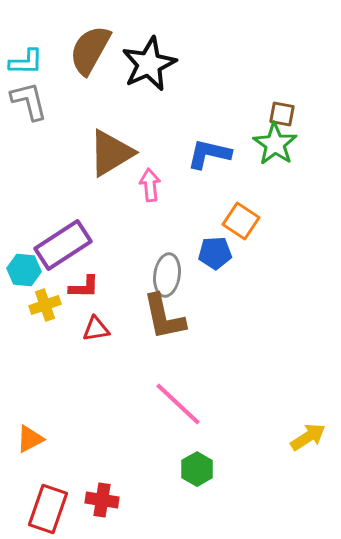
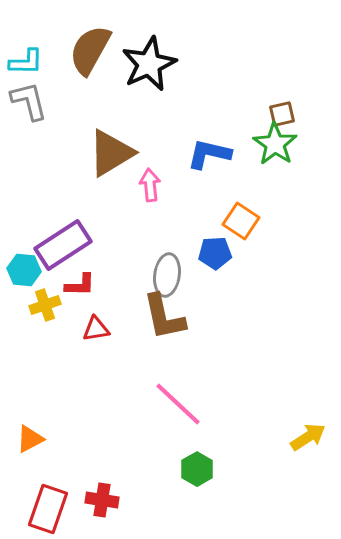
brown square: rotated 24 degrees counterclockwise
red L-shape: moved 4 px left, 2 px up
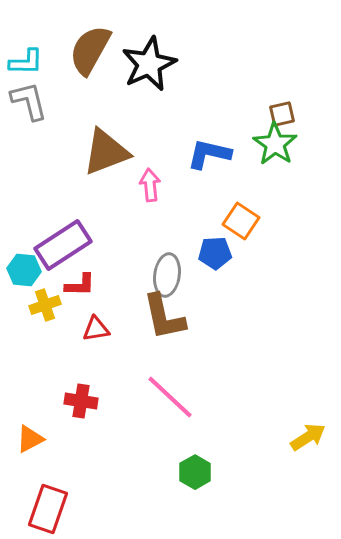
brown triangle: moved 5 px left, 1 px up; rotated 10 degrees clockwise
pink line: moved 8 px left, 7 px up
green hexagon: moved 2 px left, 3 px down
red cross: moved 21 px left, 99 px up
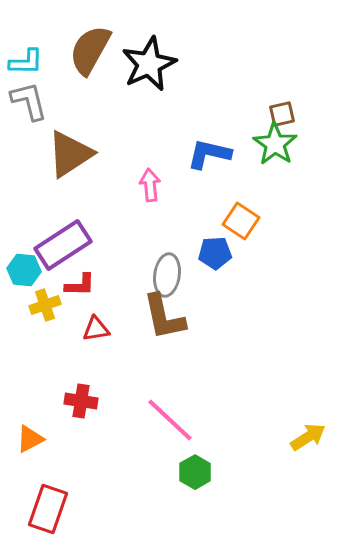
brown triangle: moved 36 px left, 2 px down; rotated 12 degrees counterclockwise
pink line: moved 23 px down
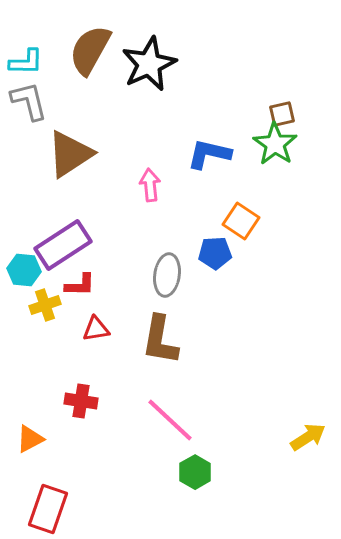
brown L-shape: moved 4 px left, 23 px down; rotated 22 degrees clockwise
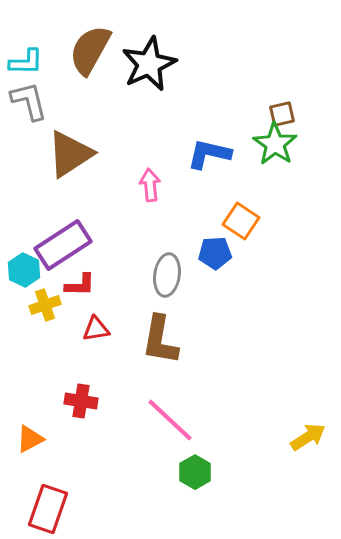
cyan hexagon: rotated 20 degrees clockwise
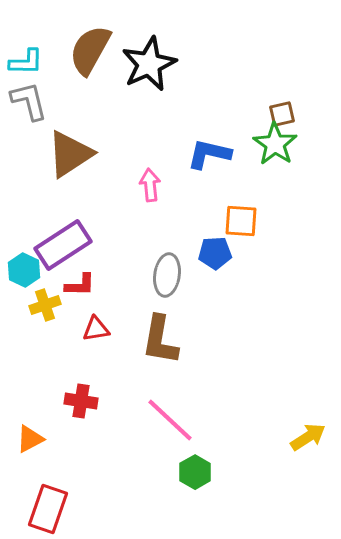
orange square: rotated 30 degrees counterclockwise
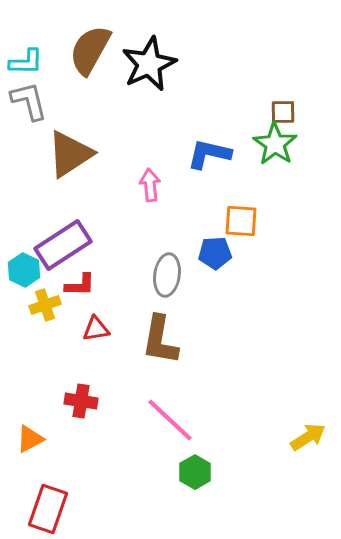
brown square: moved 1 px right, 2 px up; rotated 12 degrees clockwise
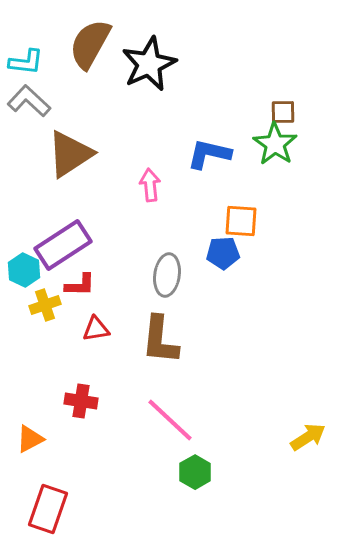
brown semicircle: moved 6 px up
cyan L-shape: rotated 6 degrees clockwise
gray L-shape: rotated 33 degrees counterclockwise
blue pentagon: moved 8 px right
brown L-shape: rotated 4 degrees counterclockwise
